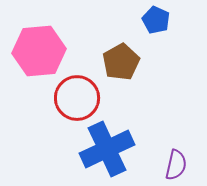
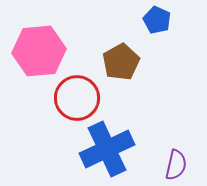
blue pentagon: moved 1 px right
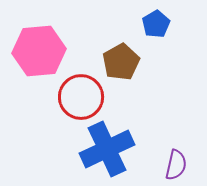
blue pentagon: moved 1 px left, 4 px down; rotated 16 degrees clockwise
red circle: moved 4 px right, 1 px up
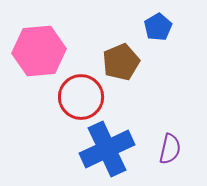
blue pentagon: moved 2 px right, 3 px down
brown pentagon: rotated 6 degrees clockwise
purple semicircle: moved 6 px left, 16 px up
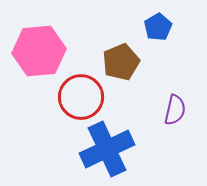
purple semicircle: moved 5 px right, 39 px up
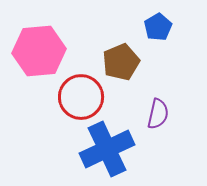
purple semicircle: moved 17 px left, 4 px down
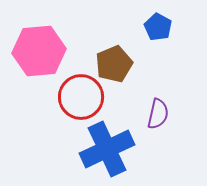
blue pentagon: rotated 12 degrees counterclockwise
brown pentagon: moved 7 px left, 2 px down
